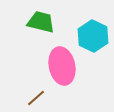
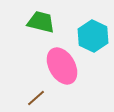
pink ellipse: rotated 18 degrees counterclockwise
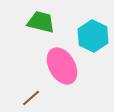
brown line: moved 5 px left
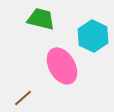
green trapezoid: moved 3 px up
brown line: moved 8 px left
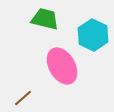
green trapezoid: moved 4 px right
cyan hexagon: moved 1 px up
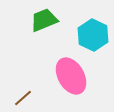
green trapezoid: moved 1 px left, 1 px down; rotated 36 degrees counterclockwise
pink ellipse: moved 9 px right, 10 px down
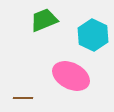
pink ellipse: rotated 33 degrees counterclockwise
brown line: rotated 42 degrees clockwise
